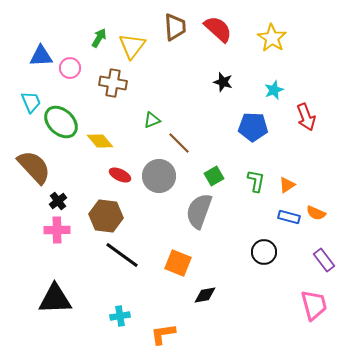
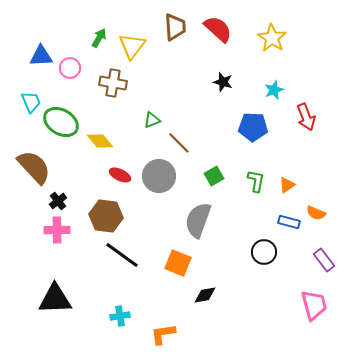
green ellipse: rotated 12 degrees counterclockwise
gray semicircle: moved 1 px left, 9 px down
blue rectangle: moved 5 px down
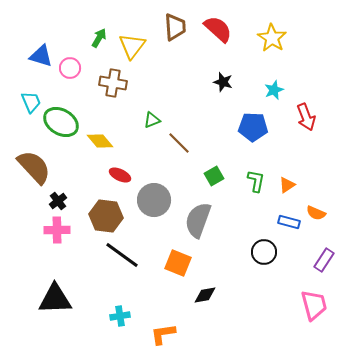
blue triangle: rotated 20 degrees clockwise
gray circle: moved 5 px left, 24 px down
purple rectangle: rotated 70 degrees clockwise
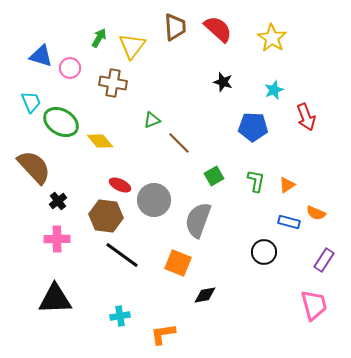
red ellipse: moved 10 px down
pink cross: moved 9 px down
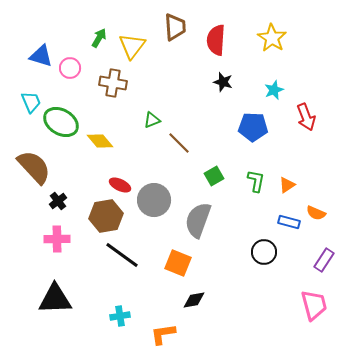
red semicircle: moved 2 px left, 11 px down; rotated 128 degrees counterclockwise
brown hexagon: rotated 16 degrees counterclockwise
black diamond: moved 11 px left, 5 px down
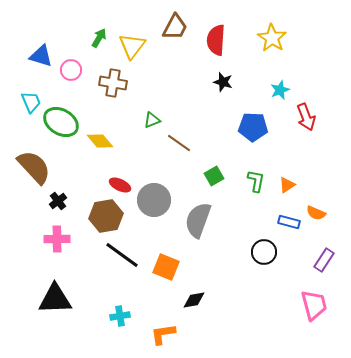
brown trapezoid: rotated 32 degrees clockwise
pink circle: moved 1 px right, 2 px down
cyan star: moved 6 px right
brown line: rotated 10 degrees counterclockwise
orange square: moved 12 px left, 4 px down
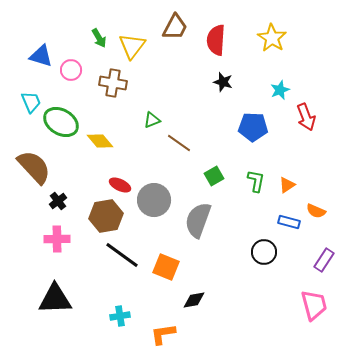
green arrow: rotated 120 degrees clockwise
orange semicircle: moved 2 px up
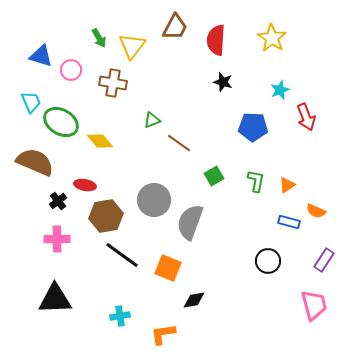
brown semicircle: moved 1 px right, 5 px up; rotated 24 degrees counterclockwise
red ellipse: moved 35 px left; rotated 15 degrees counterclockwise
gray semicircle: moved 8 px left, 2 px down
black circle: moved 4 px right, 9 px down
orange square: moved 2 px right, 1 px down
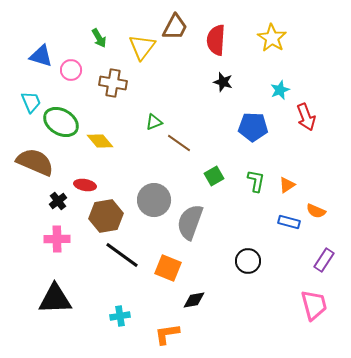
yellow triangle: moved 10 px right, 1 px down
green triangle: moved 2 px right, 2 px down
black circle: moved 20 px left
orange L-shape: moved 4 px right
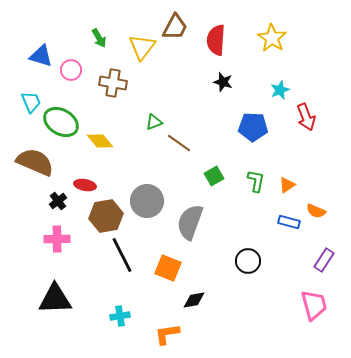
gray circle: moved 7 px left, 1 px down
black line: rotated 27 degrees clockwise
